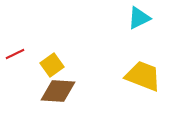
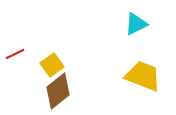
cyan triangle: moved 3 px left, 6 px down
brown diamond: rotated 42 degrees counterclockwise
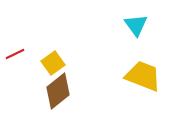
cyan triangle: moved 1 px down; rotated 40 degrees counterclockwise
yellow square: moved 1 px right, 2 px up
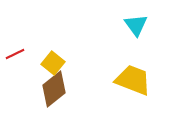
yellow square: rotated 15 degrees counterclockwise
yellow trapezoid: moved 10 px left, 4 px down
brown diamond: moved 4 px left, 2 px up
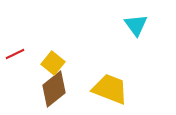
yellow trapezoid: moved 23 px left, 9 px down
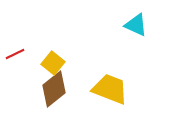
cyan triangle: rotated 30 degrees counterclockwise
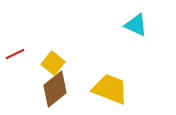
brown diamond: moved 1 px right
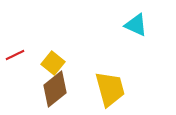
red line: moved 1 px down
yellow trapezoid: rotated 54 degrees clockwise
